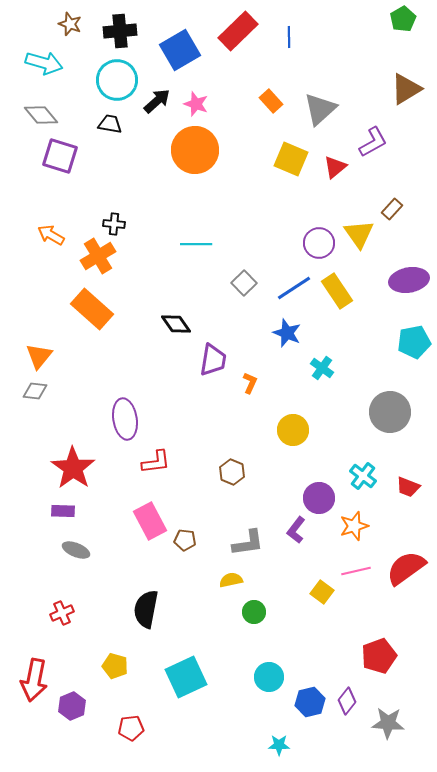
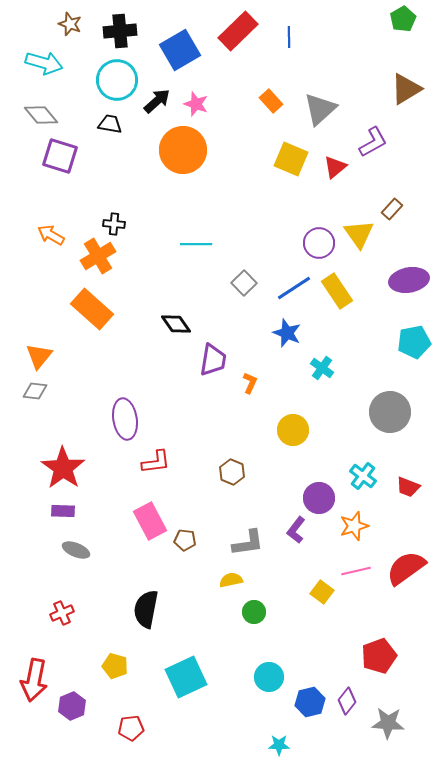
orange circle at (195, 150): moved 12 px left
red star at (73, 468): moved 10 px left
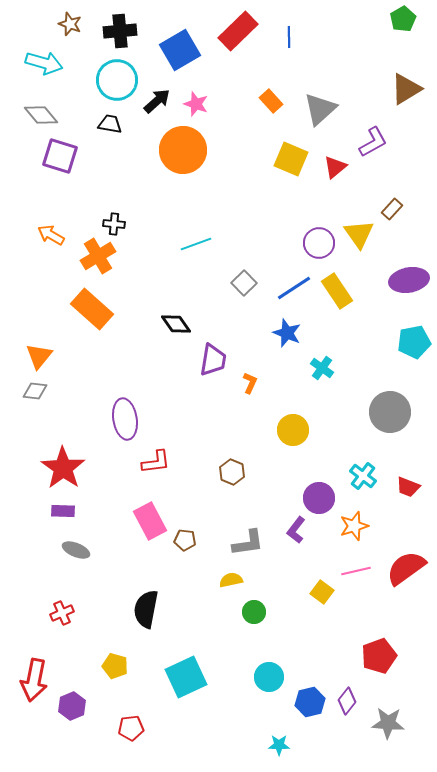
cyan line at (196, 244): rotated 20 degrees counterclockwise
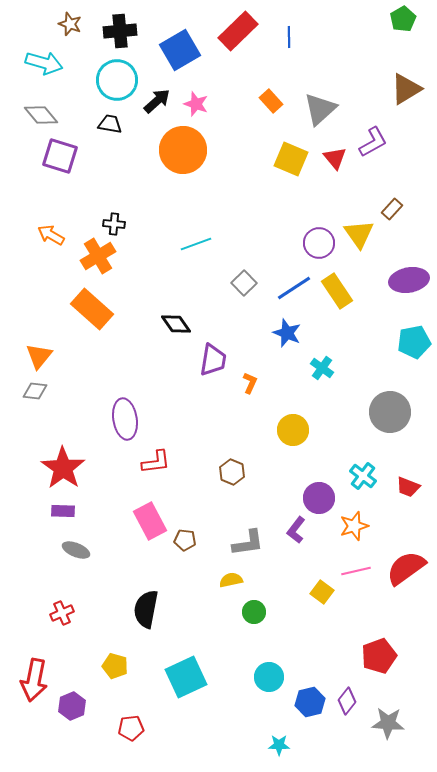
red triangle at (335, 167): moved 9 px up; rotated 30 degrees counterclockwise
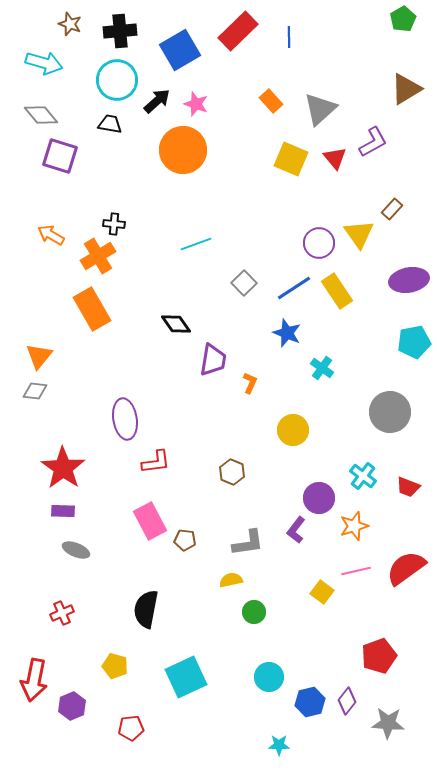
orange rectangle at (92, 309): rotated 18 degrees clockwise
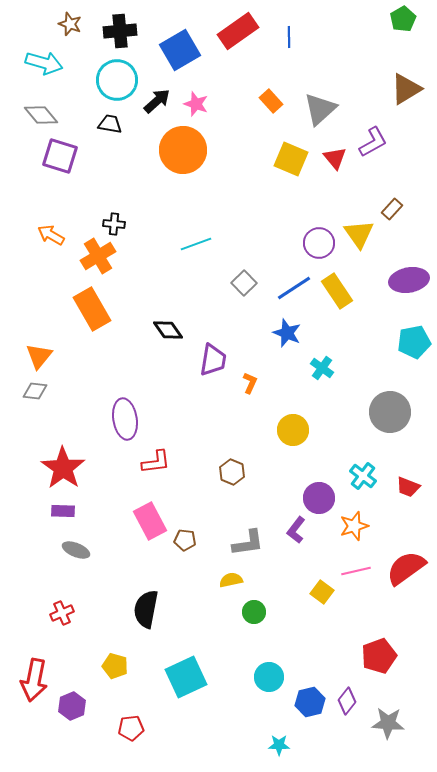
red rectangle at (238, 31): rotated 9 degrees clockwise
black diamond at (176, 324): moved 8 px left, 6 px down
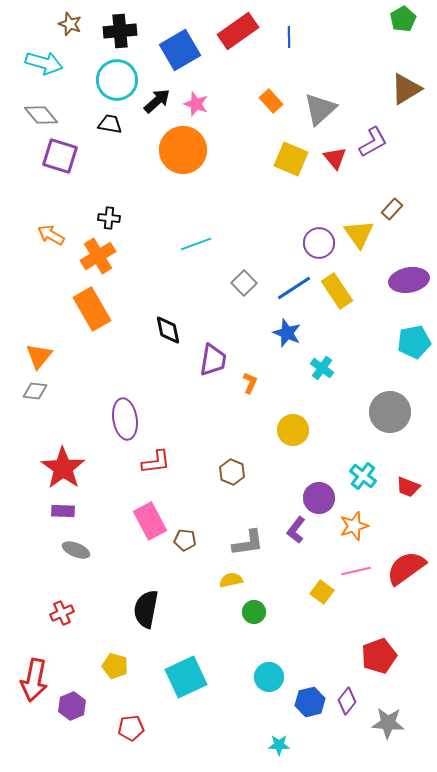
black cross at (114, 224): moved 5 px left, 6 px up
black diamond at (168, 330): rotated 24 degrees clockwise
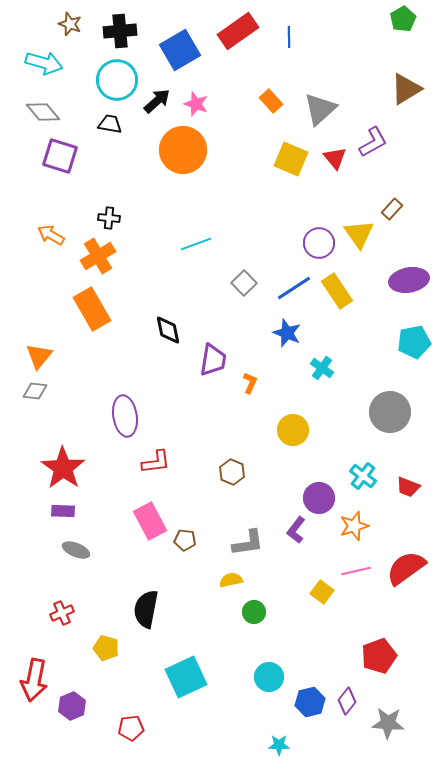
gray diamond at (41, 115): moved 2 px right, 3 px up
purple ellipse at (125, 419): moved 3 px up
yellow pentagon at (115, 666): moved 9 px left, 18 px up
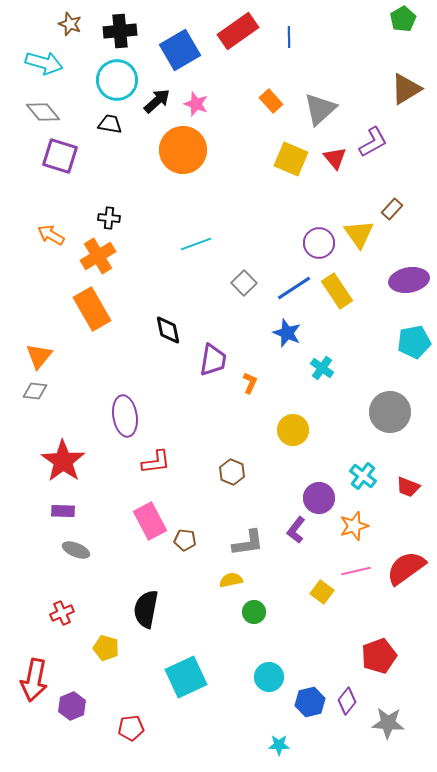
red star at (63, 468): moved 7 px up
